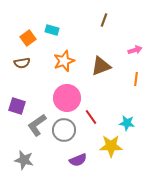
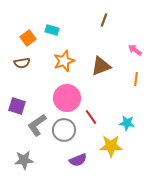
pink arrow: rotated 128 degrees counterclockwise
gray star: rotated 18 degrees counterclockwise
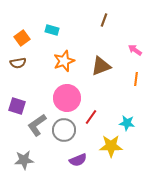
orange square: moved 6 px left
brown semicircle: moved 4 px left
red line: rotated 70 degrees clockwise
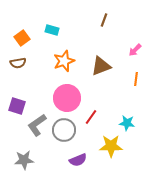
pink arrow: rotated 80 degrees counterclockwise
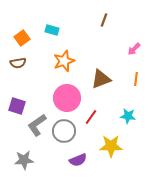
pink arrow: moved 1 px left, 1 px up
brown triangle: moved 13 px down
cyan star: moved 1 px right, 7 px up
gray circle: moved 1 px down
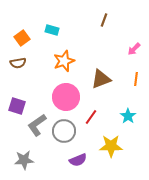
pink circle: moved 1 px left, 1 px up
cyan star: rotated 28 degrees clockwise
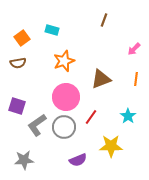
gray circle: moved 4 px up
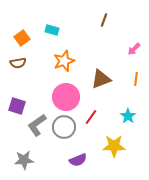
yellow star: moved 3 px right
